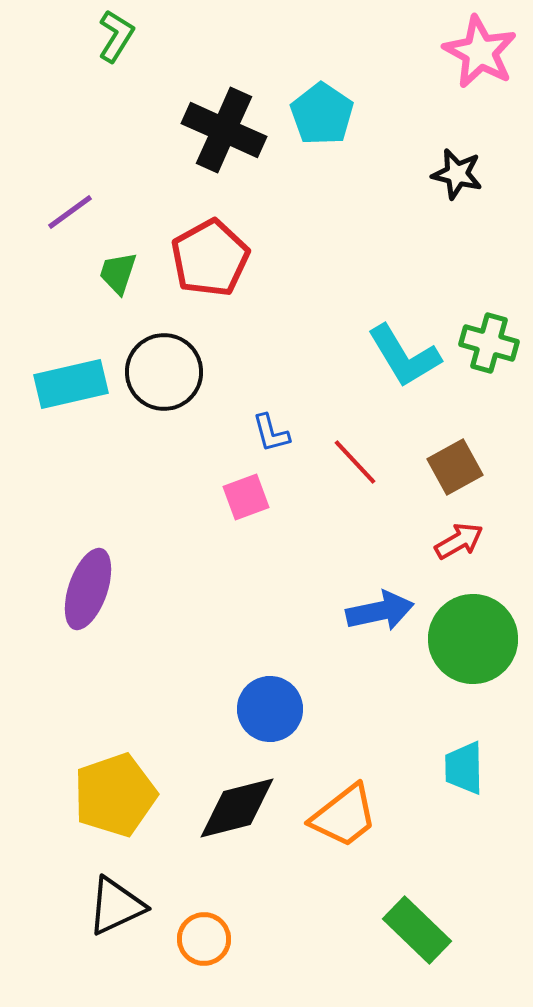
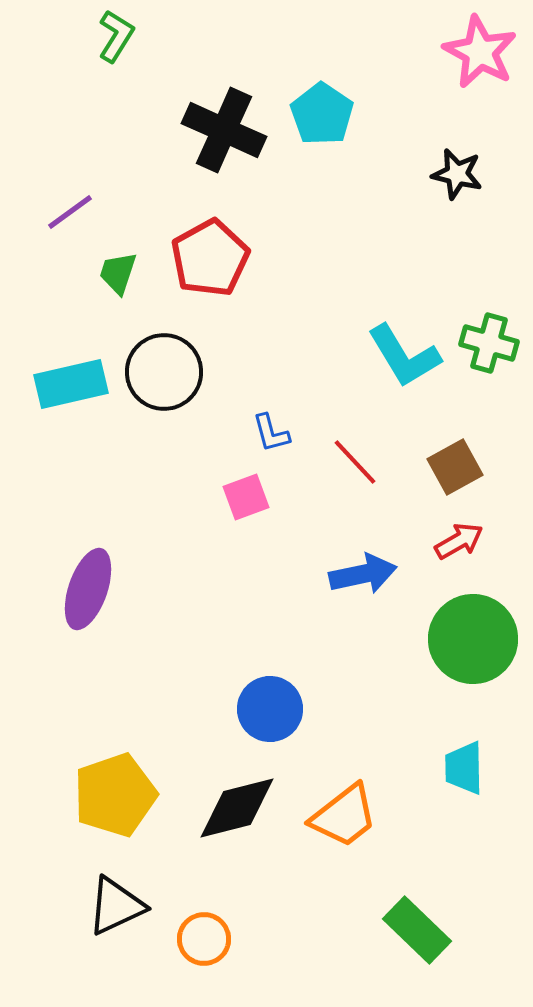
blue arrow: moved 17 px left, 37 px up
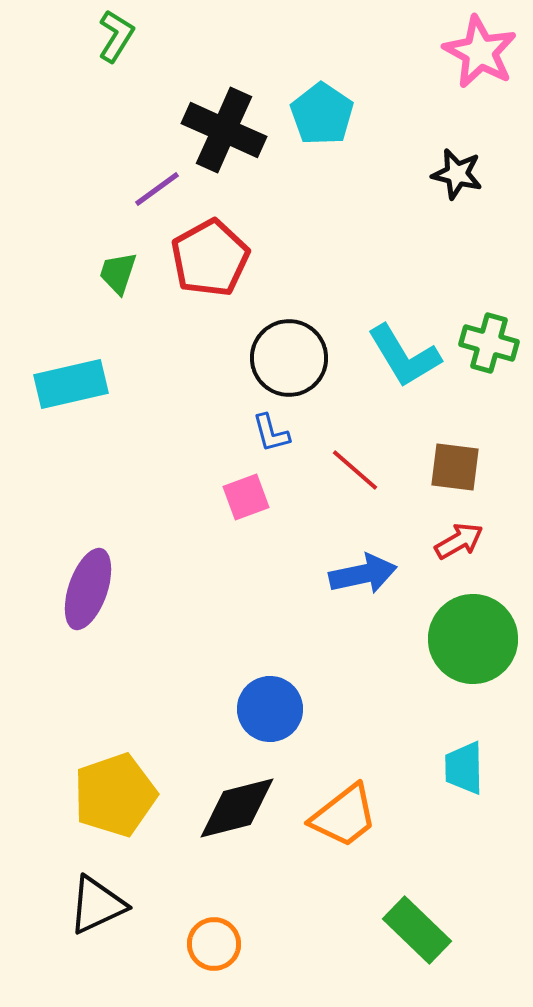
purple line: moved 87 px right, 23 px up
black circle: moved 125 px right, 14 px up
red line: moved 8 px down; rotated 6 degrees counterclockwise
brown square: rotated 36 degrees clockwise
black triangle: moved 19 px left, 1 px up
orange circle: moved 10 px right, 5 px down
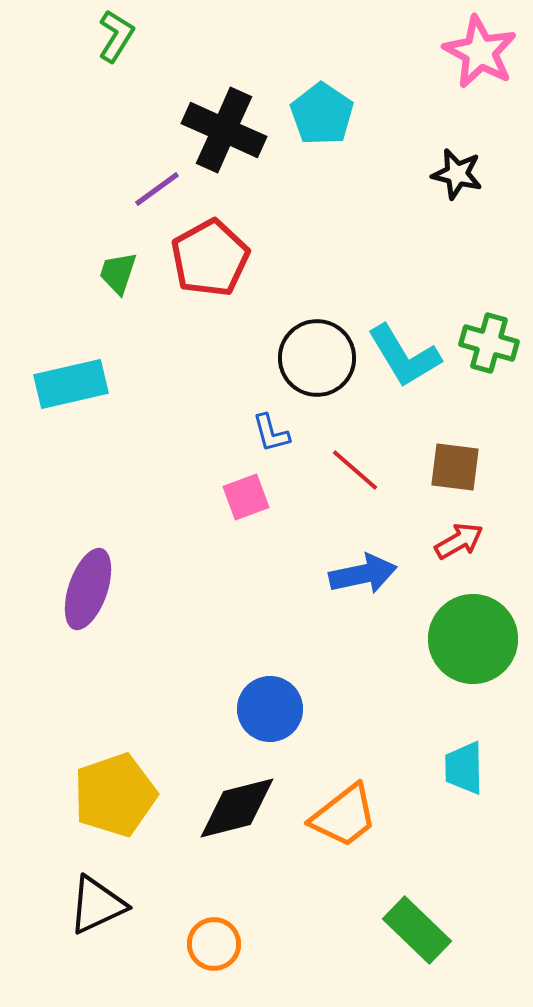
black circle: moved 28 px right
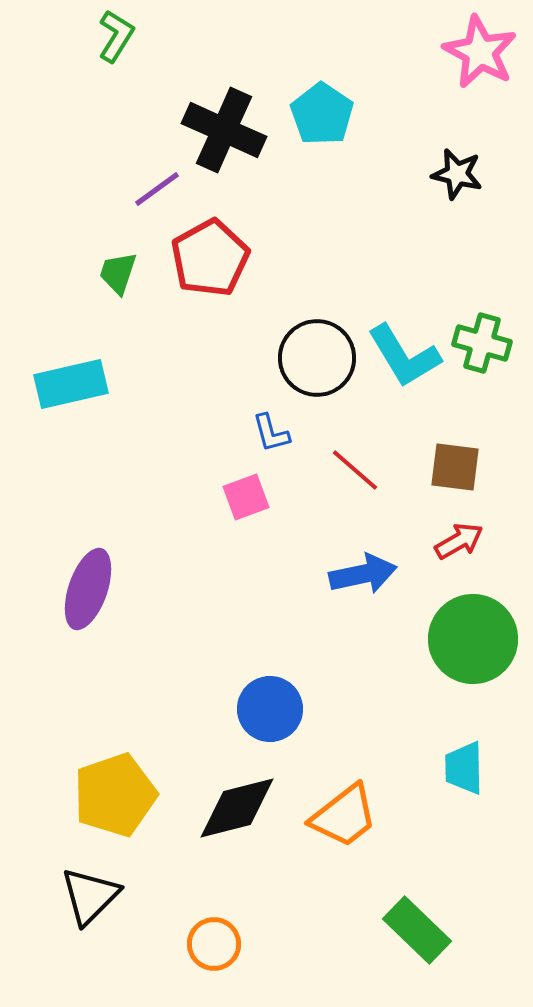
green cross: moved 7 px left
black triangle: moved 7 px left, 9 px up; rotated 20 degrees counterclockwise
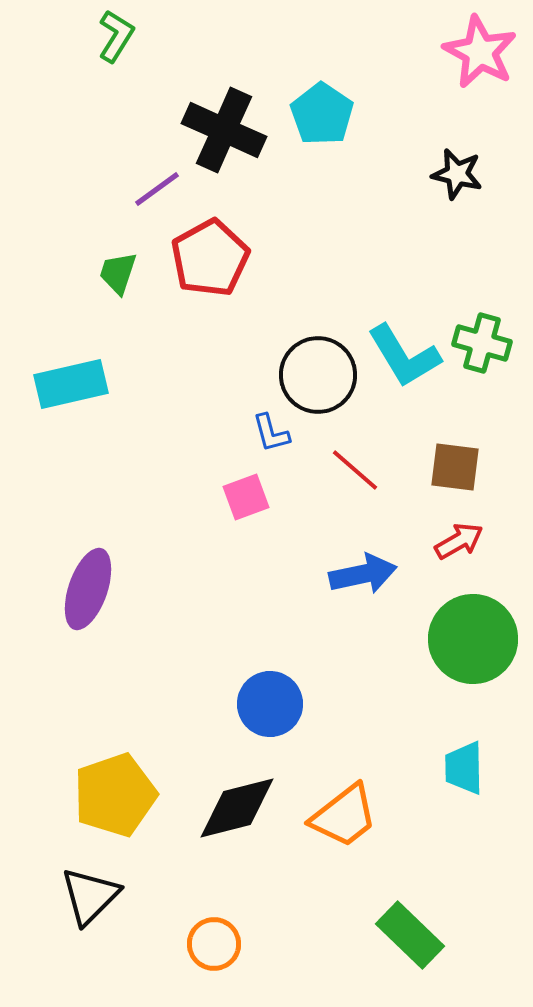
black circle: moved 1 px right, 17 px down
blue circle: moved 5 px up
green rectangle: moved 7 px left, 5 px down
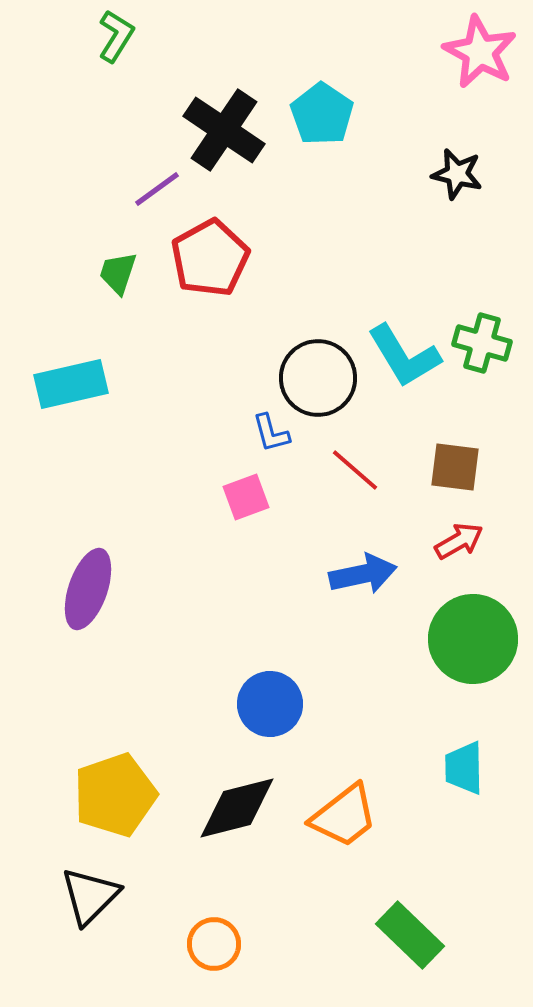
black cross: rotated 10 degrees clockwise
black circle: moved 3 px down
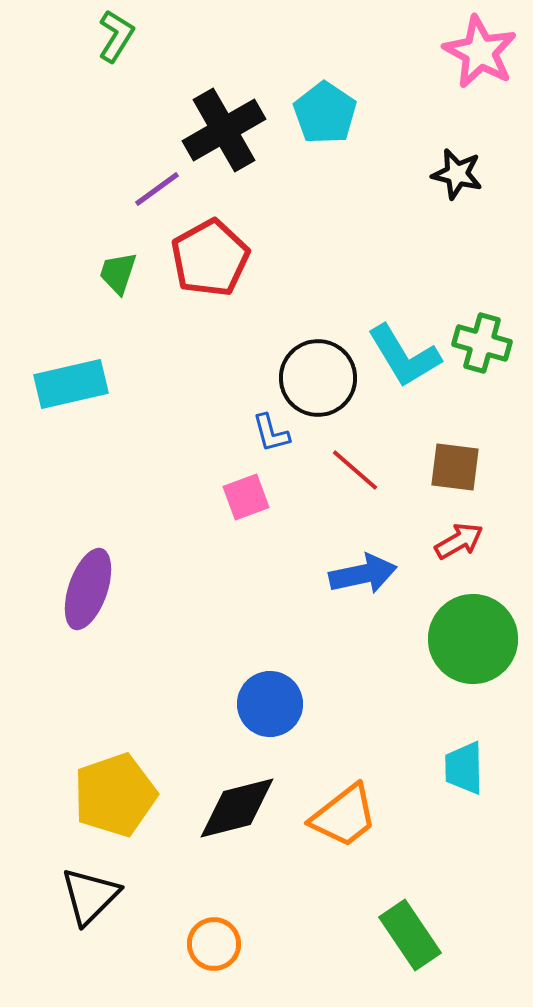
cyan pentagon: moved 3 px right, 1 px up
black cross: rotated 26 degrees clockwise
green rectangle: rotated 12 degrees clockwise
